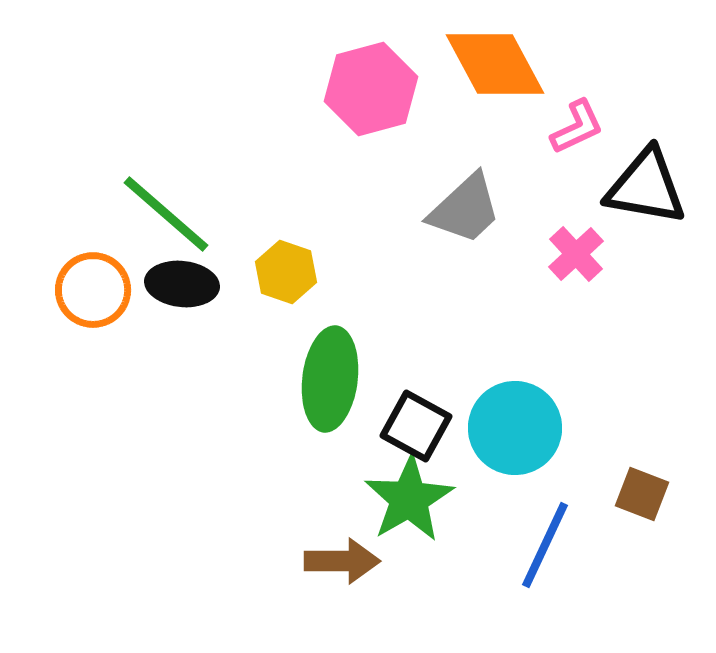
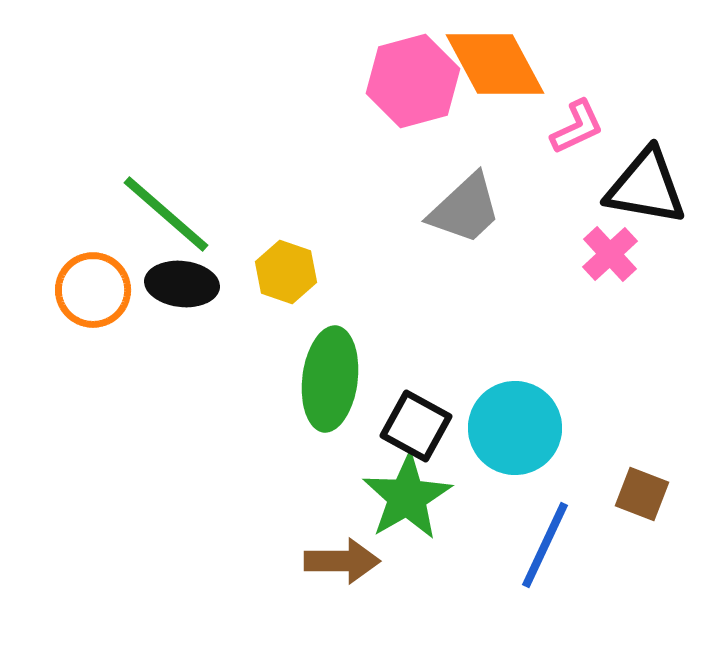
pink hexagon: moved 42 px right, 8 px up
pink cross: moved 34 px right
green star: moved 2 px left, 2 px up
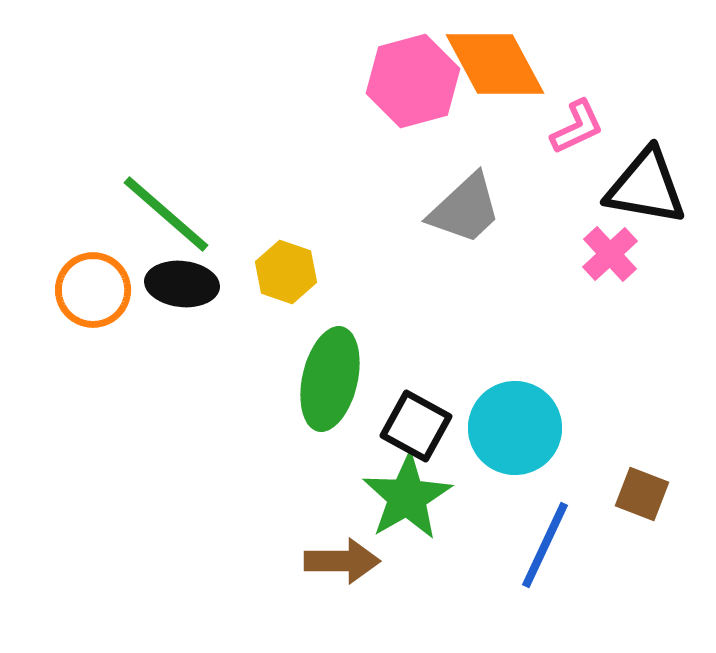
green ellipse: rotated 6 degrees clockwise
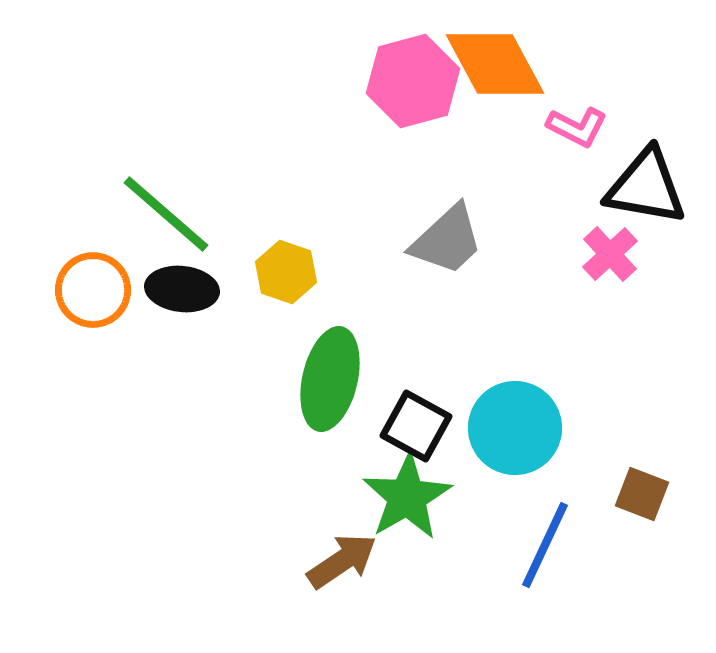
pink L-shape: rotated 52 degrees clockwise
gray trapezoid: moved 18 px left, 31 px down
black ellipse: moved 5 px down
brown arrow: rotated 34 degrees counterclockwise
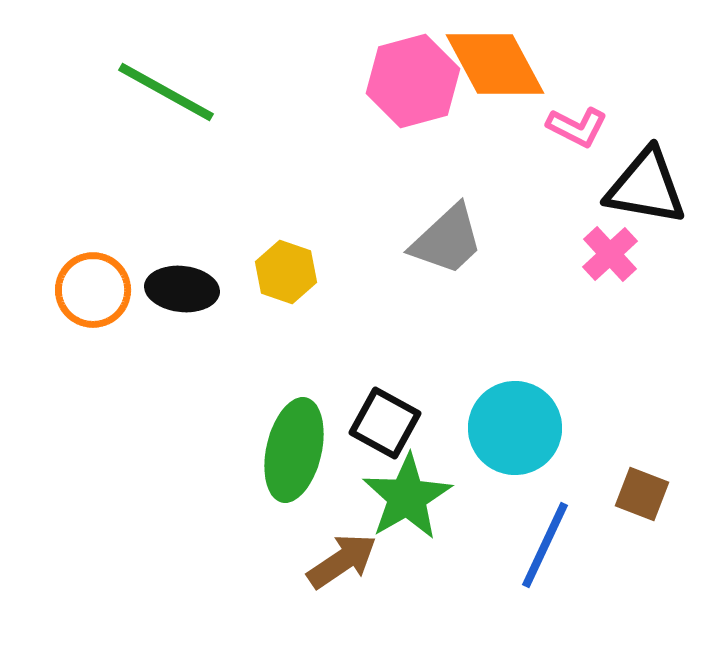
green line: moved 122 px up; rotated 12 degrees counterclockwise
green ellipse: moved 36 px left, 71 px down
black square: moved 31 px left, 3 px up
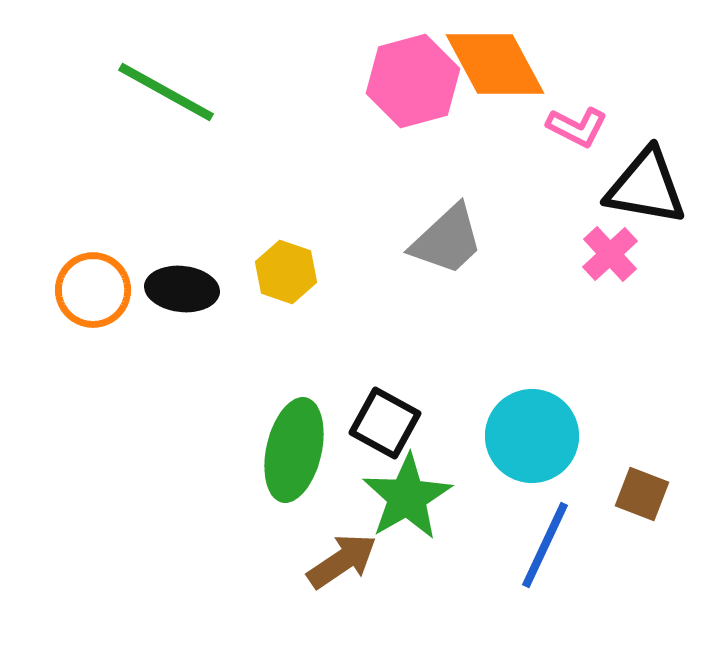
cyan circle: moved 17 px right, 8 px down
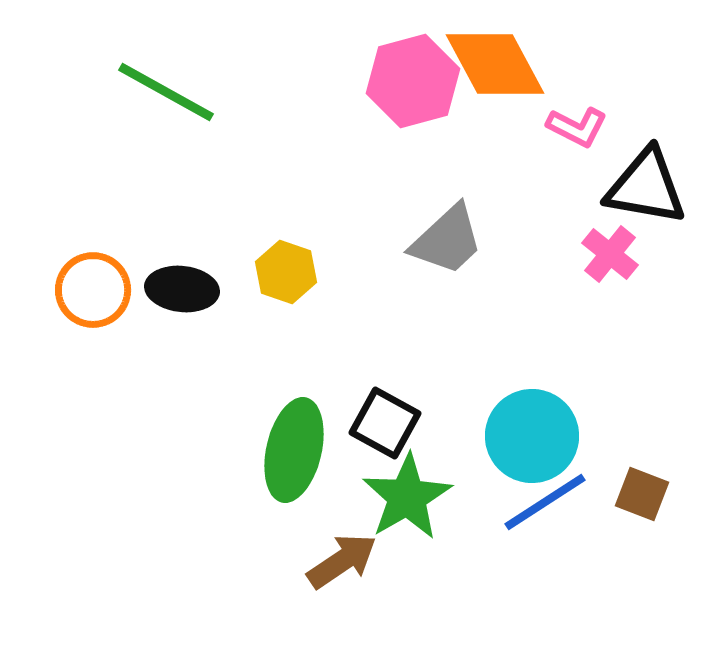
pink cross: rotated 8 degrees counterclockwise
blue line: moved 43 px up; rotated 32 degrees clockwise
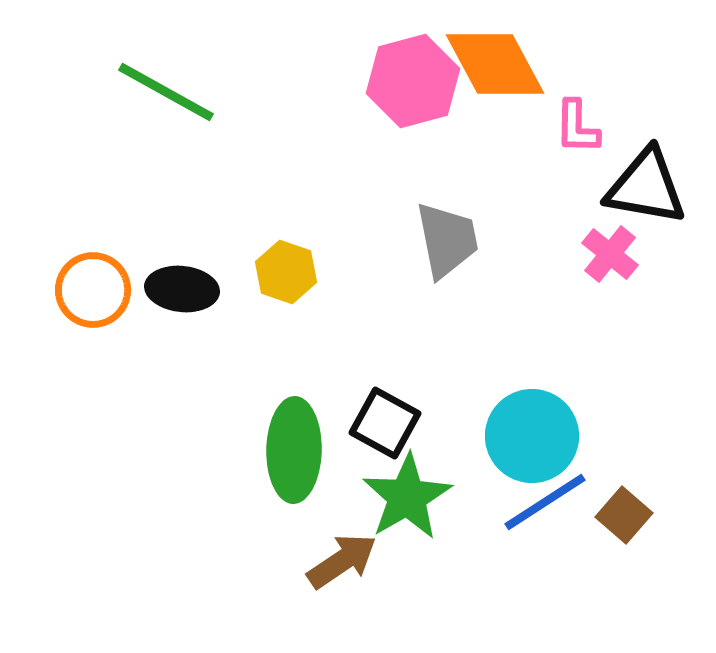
pink L-shape: rotated 64 degrees clockwise
gray trapezoid: rotated 58 degrees counterclockwise
green ellipse: rotated 12 degrees counterclockwise
brown square: moved 18 px left, 21 px down; rotated 20 degrees clockwise
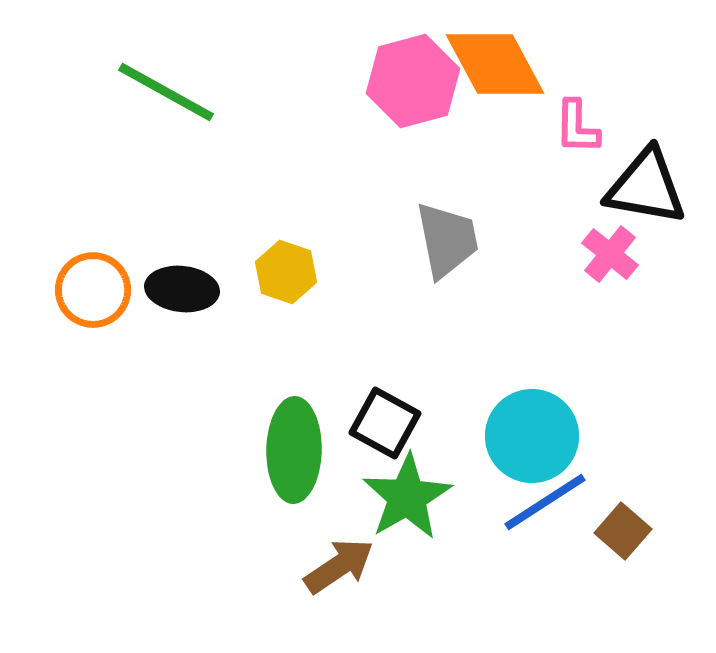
brown square: moved 1 px left, 16 px down
brown arrow: moved 3 px left, 5 px down
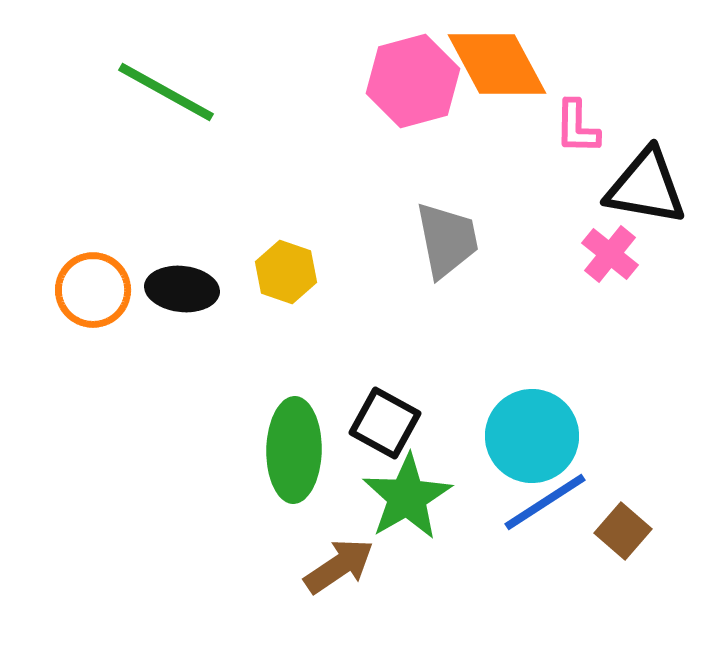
orange diamond: moved 2 px right
